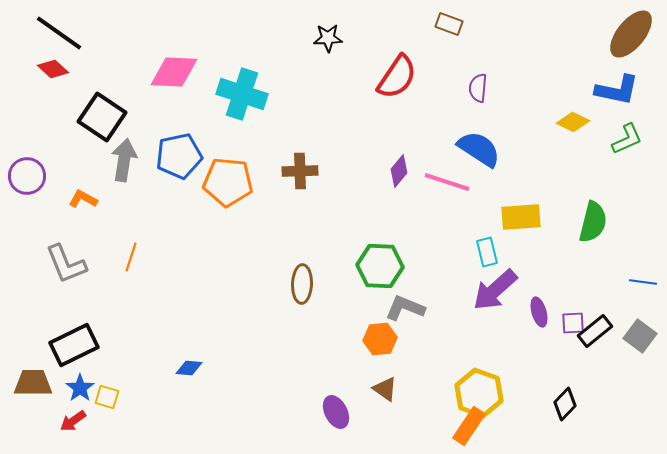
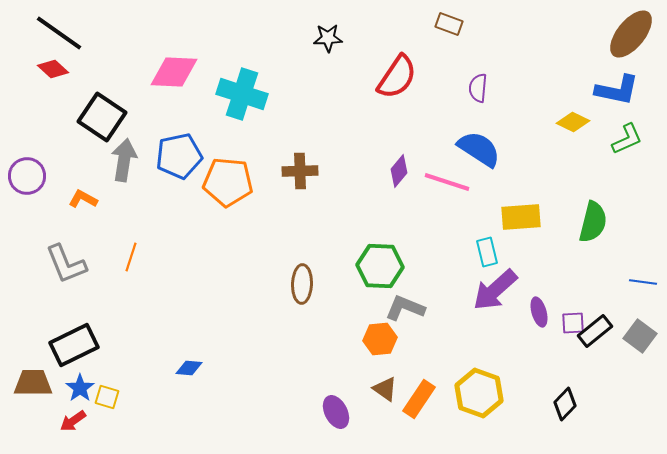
orange rectangle at (469, 426): moved 50 px left, 27 px up
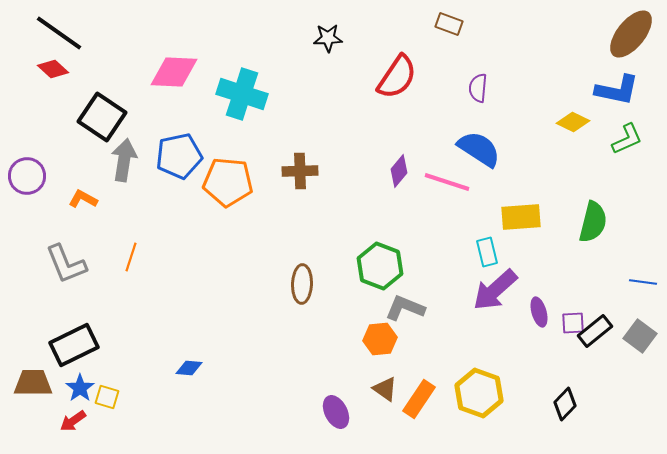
green hexagon at (380, 266): rotated 18 degrees clockwise
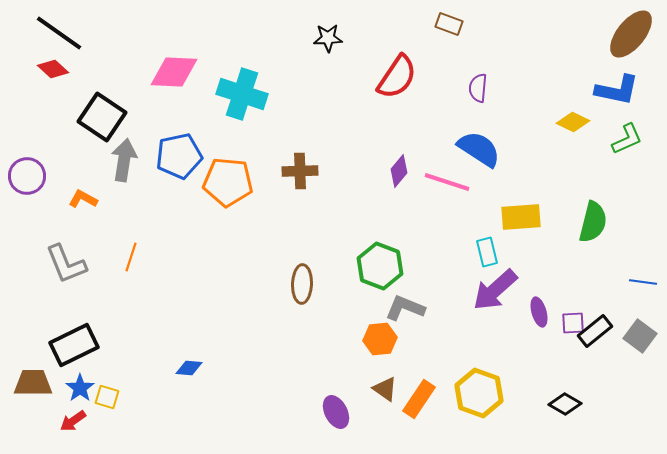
black diamond at (565, 404): rotated 76 degrees clockwise
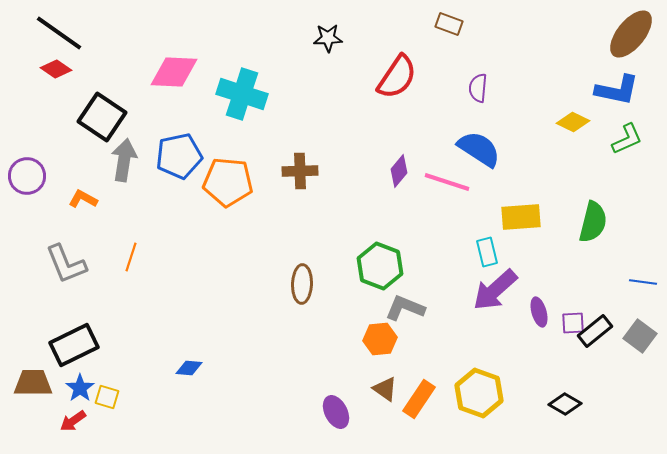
red diamond at (53, 69): moved 3 px right; rotated 8 degrees counterclockwise
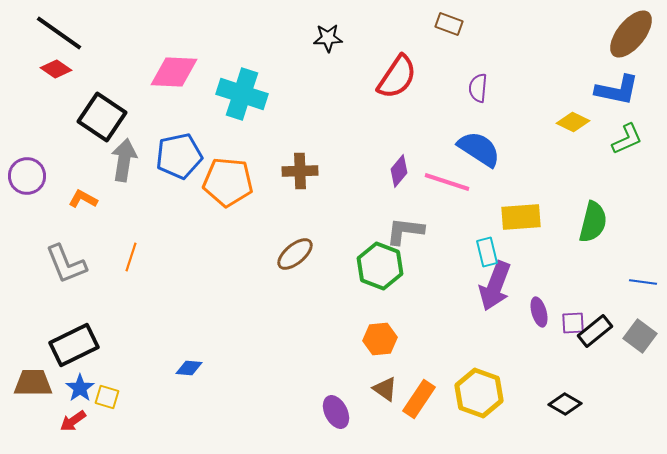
brown ellipse at (302, 284): moved 7 px left, 30 px up; rotated 48 degrees clockwise
purple arrow at (495, 290): moved 4 px up; rotated 27 degrees counterclockwise
gray L-shape at (405, 308): moved 77 px up; rotated 15 degrees counterclockwise
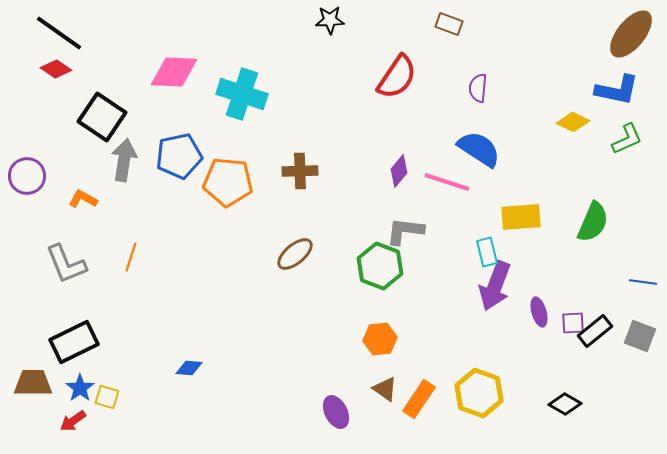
black star at (328, 38): moved 2 px right, 18 px up
green semicircle at (593, 222): rotated 9 degrees clockwise
gray square at (640, 336): rotated 16 degrees counterclockwise
black rectangle at (74, 345): moved 3 px up
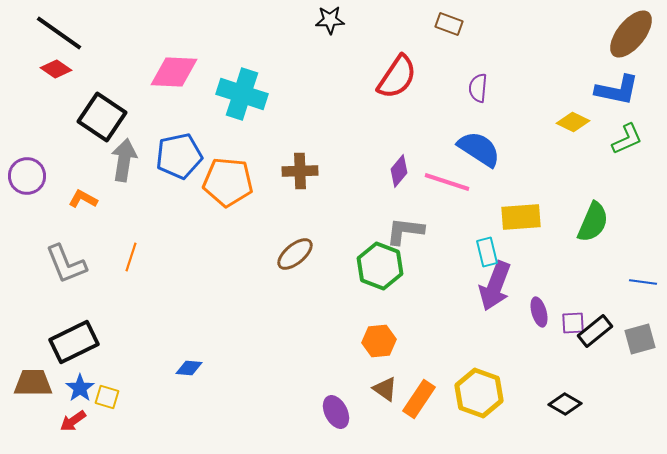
gray square at (640, 336): moved 3 px down; rotated 36 degrees counterclockwise
orange hexagon at (380, 339): moved 1 px left, 2 px down
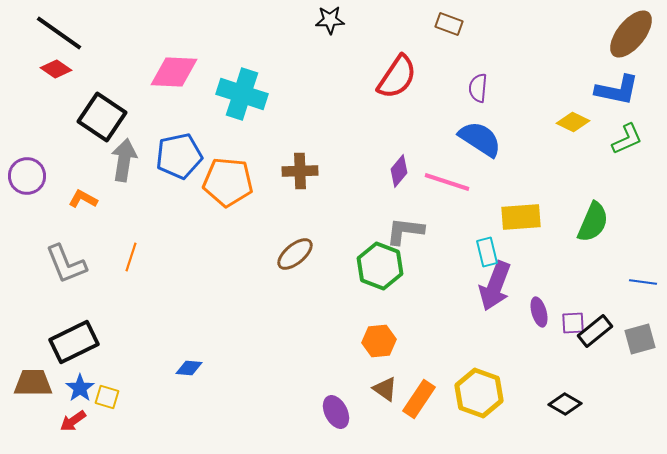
blue semicircle at (479, 149): moved 1 px right, 10 px up
